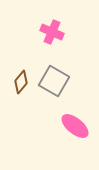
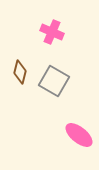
brown diamond: moved 1 px left, 10 px up; rotated 25 degrees counterclockwise
pink ellipse: moved 4 px right, 9 px down
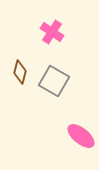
pink cross: rotated 10 degrees clockwise
pink ellipse: moved 2 px right, 1 px down
